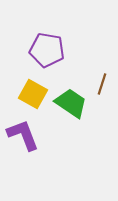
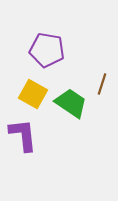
purple L-shape: rotated 15 degrees clockwise
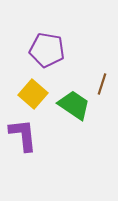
yellow square: rotated 12 degrees clockwise
green trapezoid: moved 3 px right, 2 px down
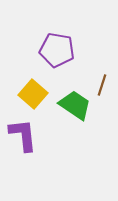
purple pentagon: moved 10 px right
brown line: moved 1 px down
green trapezoid: moved 1 px right
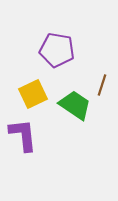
yellow square: rotated 24 degrees clockwise
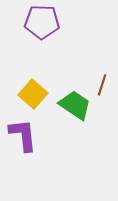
purple pentagon: moved 15 px left, 28 px up; rotated 8 degrees counterclockwise
yellow square: rotated 24 degrees counterclockwise
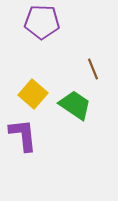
brown line: moved 9 px left, 16 px up; rotated 40 degrees counterclockwise
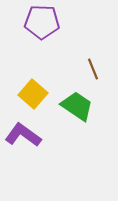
green trapezoid: moved 2 px right, 1 px down
purple L-shape: rotated 48 degrees counterclockwise
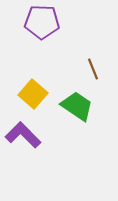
purple L-shape: rotated 9 degrees clockwise
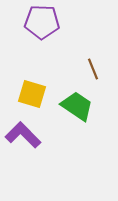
yellow square: moved 1 px left; rotated 24 degrees counterclockwise
